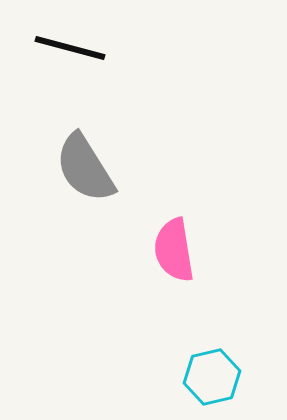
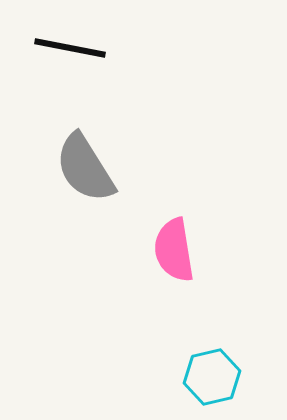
black line: rotated 4 degrees counterclockwise
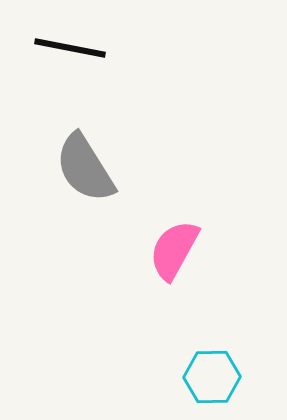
pink semicircle: rotated 38 degrees clockwise
cyan hexagon: rotated 12 degrees clockwise
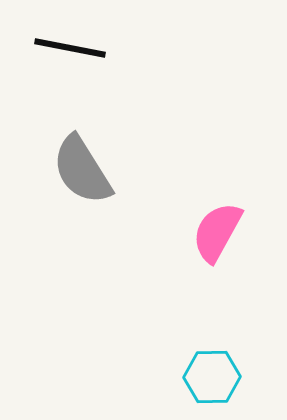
gray semicircle: moved 3 px left, 2 px down
pink semicircle: moved 43 px right, 18 px up
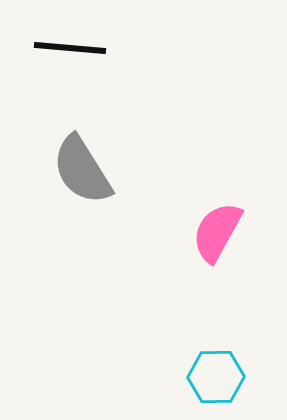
black line: rotated 6 degrees counterclockwise
cyan hexagon: moved 4 px right
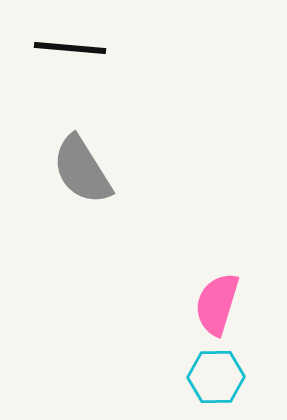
pink semicircle: moved 72 px down; rotated 12 degrees counterclockwise
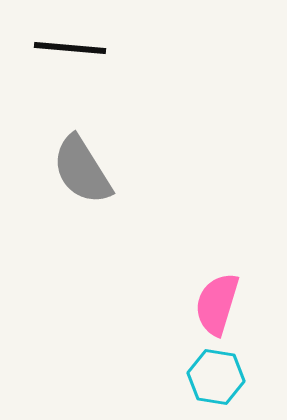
cyan hexagon: rotated 10 degrees clockwise
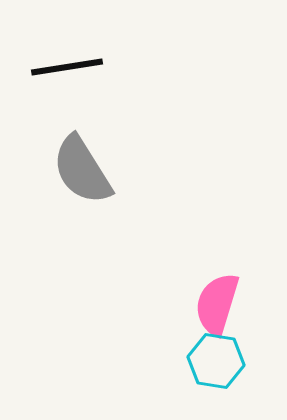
black line: moved 3 px left, 19 px down; rotated 14 degrees counterclockwise
cyan hexagon: moved 16 px up
